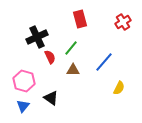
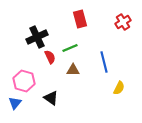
green line: moved 1 px left; rotated 28 degrees clockwise
blue line: rotated 55 degrees counterclockwise
blue triangle: moved 8 px left, 3 px up
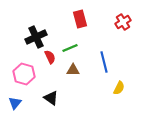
black cross: moved 1 px left
pink hexagon: moved 7 px up
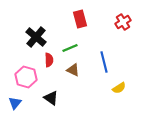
black cross: rotated 25 degrees counterclockwise
red semicircle: moved 1 px left, 3 px down; rotated 24 degrees clockwise
brown triangle: rotated 24 degrees clockwise
pink hexagon: moved 2 px right, 3 px down
yellow semicircle: rotated 32 degrees clockwise
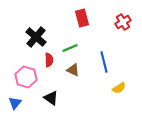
red rectangle: moved 2 px right, 1 px up
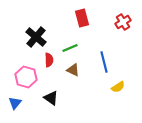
yellow semicircle: moved 1 px left, 1 px up
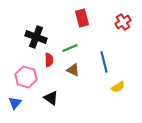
black cross: rotated 20 degrees counterclockwise
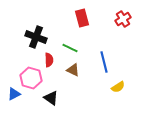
red cross: moved 3 px up
green line: rotated 49 degrees clockwise
pink hexagon: moved 5 px right, 1 px down
blue triangle: moved 1 px left, 9 px up; rotated 24 degrees clockwise
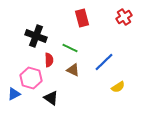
red cross: moved 1 px right, 2 px up
black cross: moved 1 px up
blue line: rotated 60 degrees clockwise
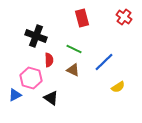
red cross: rotated 21 degrees counterclockwise
green line: moved 4 px right, 1 px down
blue triangle: moved 1 px right, 1 px down
